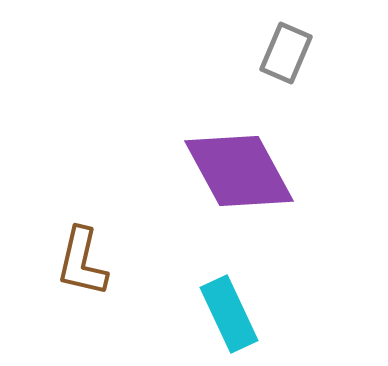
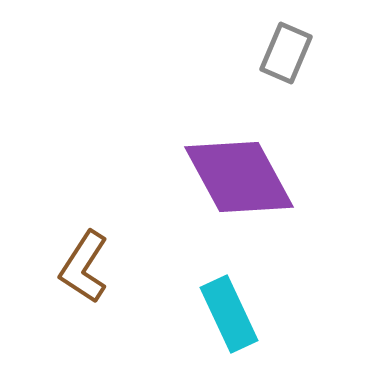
purple diamond: moved 6 px down
brown L-shape: moved 2 px right, 5 px down; rotated 20 degrees clockwise
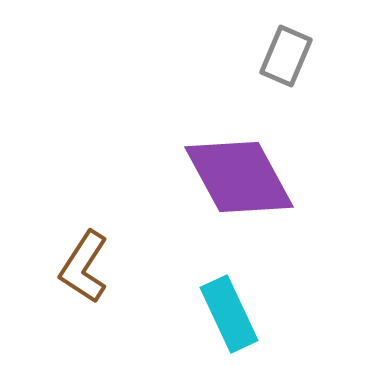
gray rectangle: moved 3 px down
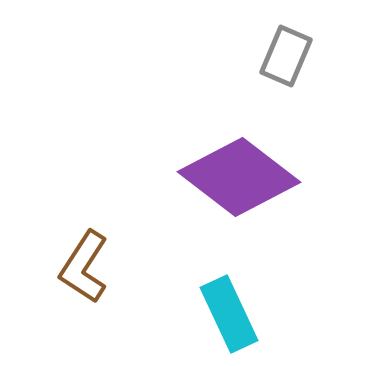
purple diamond: rotated 24 degrees counterclockwise
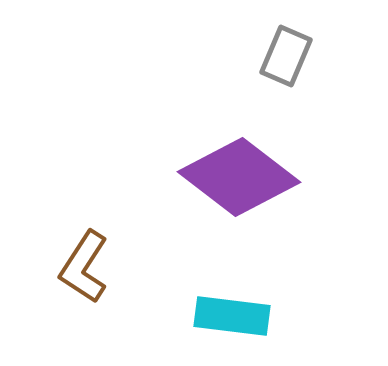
cyan rectangle: moved 3 px right, 2 px down; rotated 58 degrees counterclockwise
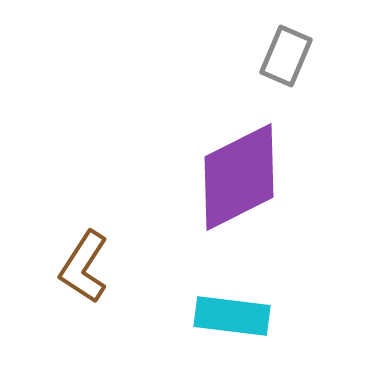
purple diamond: rotated 64 degrees counterclockwise
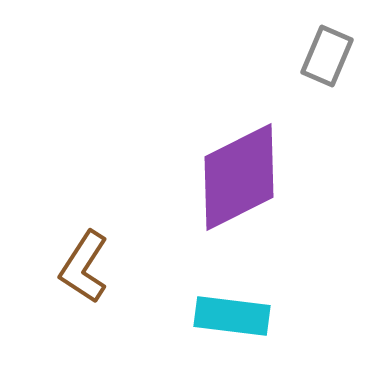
gray rectangle: moved 41 px right
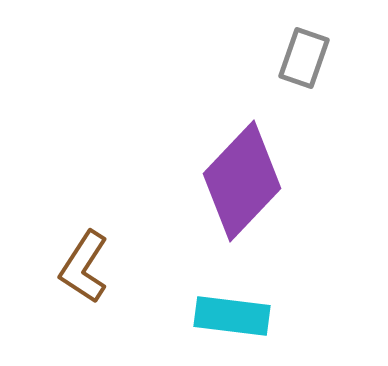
gray rectangle: moved 23 px left, 2 px down; rotated 4 degrees counterclockwise
purple diamond: moved 3 px right, 4 px down; rotated 20 degrees counterclockwise
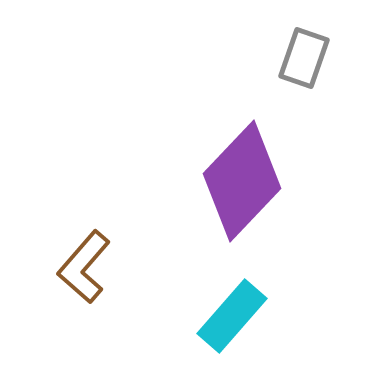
brown L-shape: rotated 8 degrees clockwise
cyan rectangle: rotated 56 degrees counterclockwise
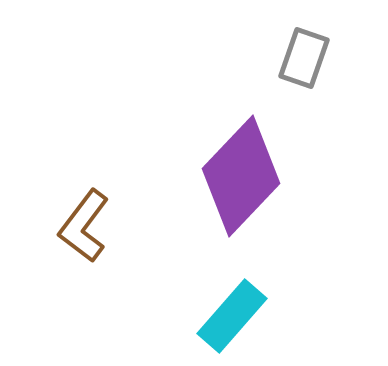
purple diamond: moved 1 px left, 5 px up
brown L-shape: moved 41 px up; rotated 4 degrees counterclockwise
